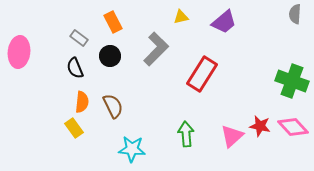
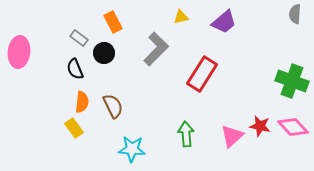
black circle: moved 6 px left, 3 px up
black semicircle: moved 1 px down
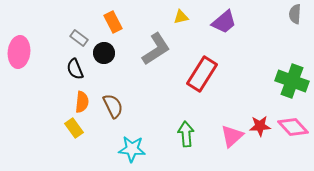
gray L-shape: rotated 12 degrees clockwise
red star: rotated 15 degrees counterclockwise
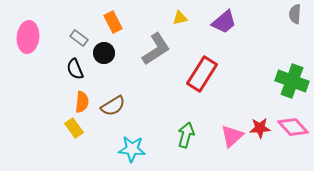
yellow triangle: moved 1 px left, 1 px down
pink ellipse: moved 9 px right, 15 px up
brown semicircle: rotated 85 degrees clockwise
red star: moved 2 px down
green arrow: moved 1 px down; rotated 20 degrees clockwise
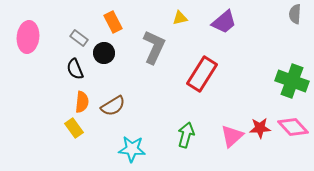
gray L-shape: moved 2 px left, 2 px up; rotated 32 degrees counterclockwise
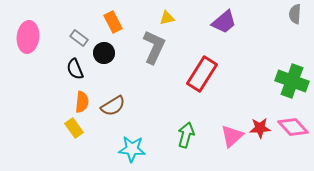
yellow triangle: moved 13 px left
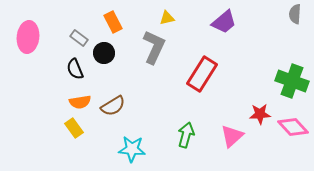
orange semicircle: moved 2 px left; rotated 75 degrees clockwise
red star: moved 14 px up
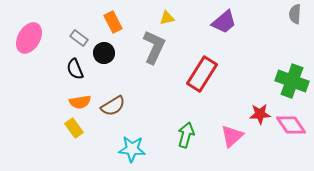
pink ellipse: moved 1 px right, 1 px down; rotated 24 degrees clockwise
pink diamond: moved 2 px left, 2 px up; rotated 8 degrees clockwise
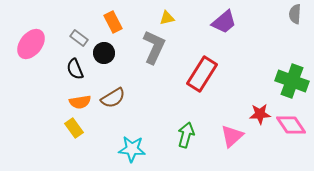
pink ellipse: moved 2 px right, 6 px down; rotated 8 degrees clockwise
brown semicircle: moved 8 px up
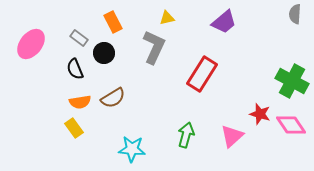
green cross: rotated 8 degrees clockwise
red star: rotated 20 degrees clockwise
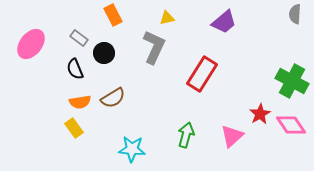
orange rectangle: moved 7 px up
red star: rotated 25 degrees clockwise
